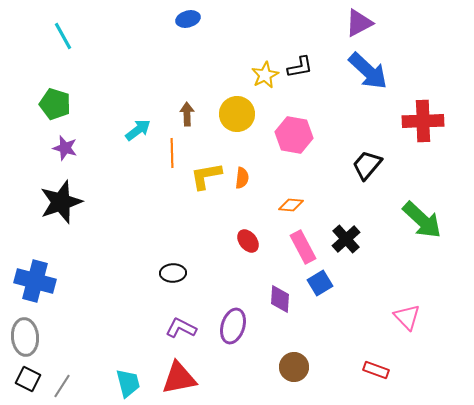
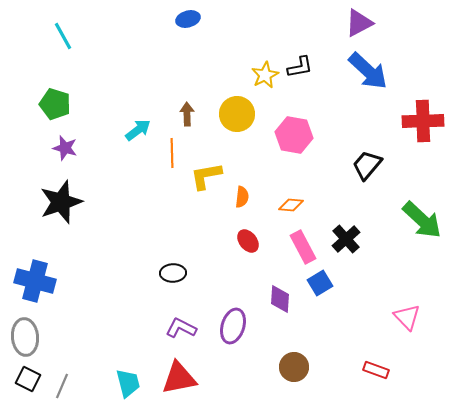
orange semicircle: moved 19 px down
gray line: rotated 10 degrees counterclockwise
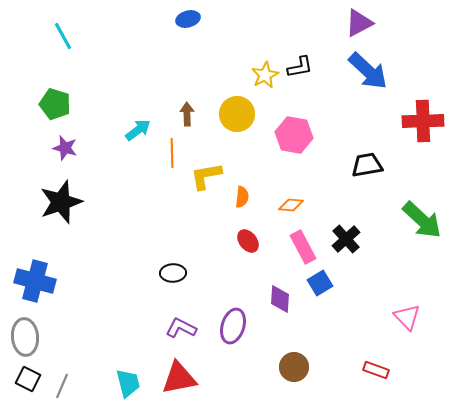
black trapezoid: rotated 40 degrees clockwise
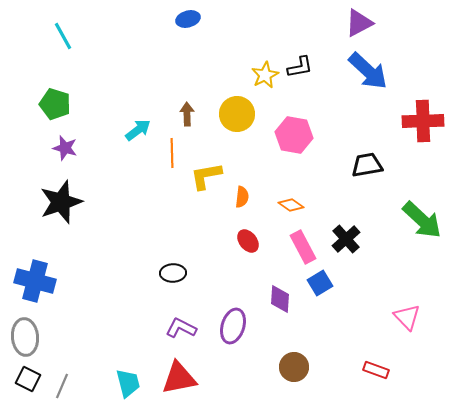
orange diamond: rotated 30 degrees clockwise
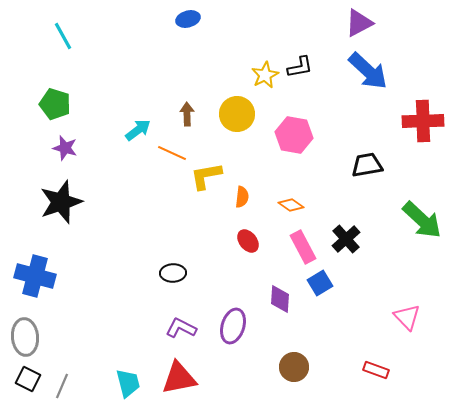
orange line: rotated 64 degrees counterclockwise
blue cross: moved 5 px up
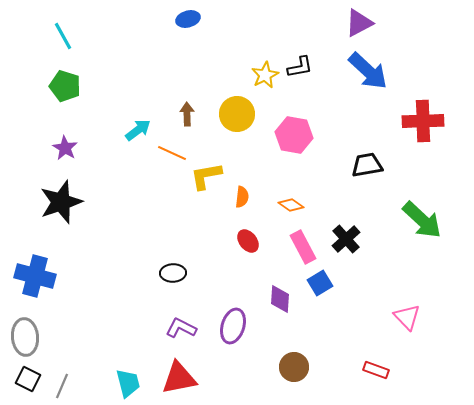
green pentagon: moved 10 px right, 18 px up
purple star: rotated 15 degrees clockwise
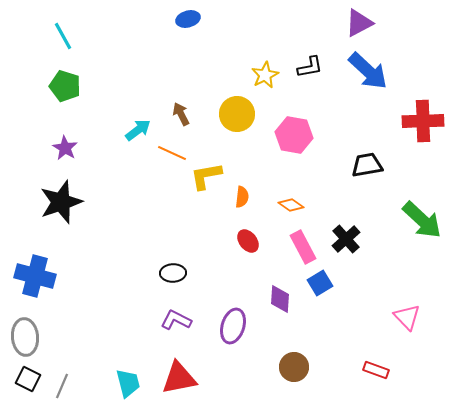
black L-shape: moved 10 px right
brown arrow: moved 6 px left; rotated 25 degrees counterclockwise
purple L-shape: moved 5 px left, 8 px up
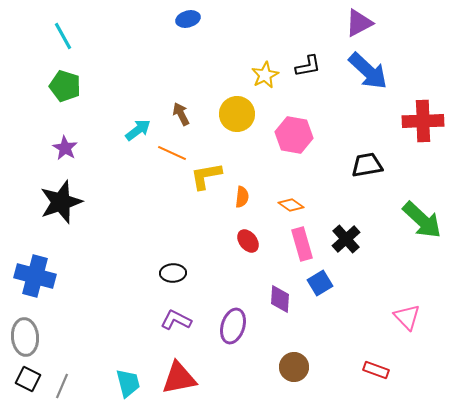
black L-shape: moved 2 px left, 1 px up
pink rectangle: moved 1 px left, 3 px up; rotated 12 degrees clockwise
